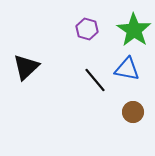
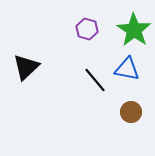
brown circle: moved 2 px left
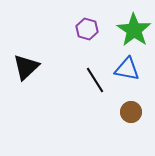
black line: rotated 8 degrees clockwise
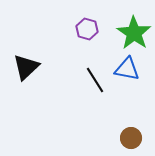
green star: moved 3 px down
brown circle: moved 26 px down
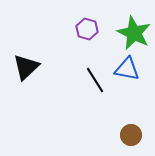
green star: rotated 8 degrees counterclockwise
brown circle: moved 3 px up
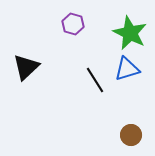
purple hexagon: moved 14 px left, 5 px up
green star: moved 4 px left
blue triangle: rotated 28 degrees counterclockwise
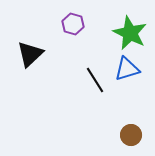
black triangle: moved 4 px right, 13 px up
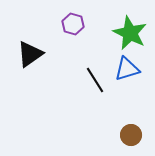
black triangle: rotated 8 degrees clockwise
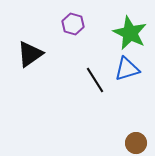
brown circle: moved 5 px right, 8 px down
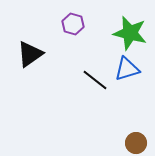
green star: rotated 12 degrees counterclockwise
black line: rotated 20 degrees counterclockwise
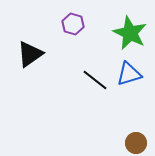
green star: rotated 12 degrees clockwise
blue triangle: moved 2 px right, 5 px down
